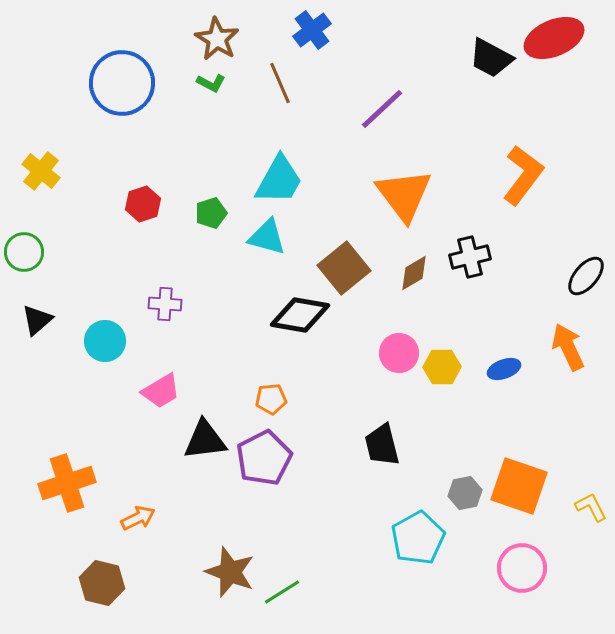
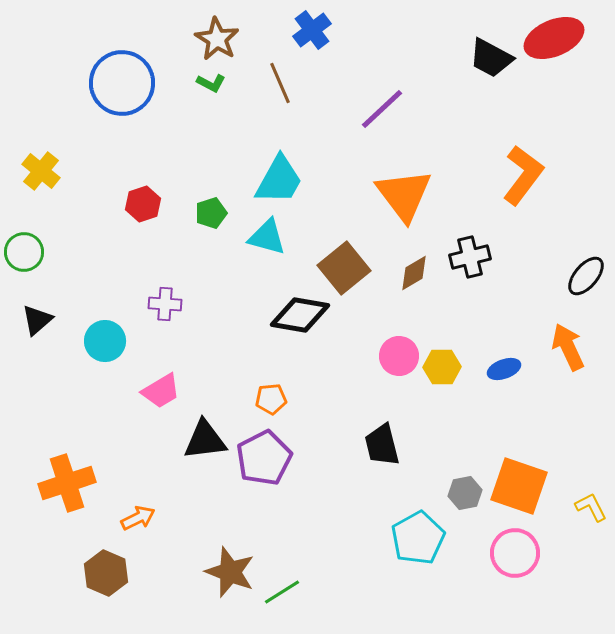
pink circle at (399, 353): moved 3 px down
pink circle at (522, 568): moved 7 px left, 15 px up
brown hexagon at (102, 583): moved 4 px right, 10 px up; rotated 9 degrees clockwise
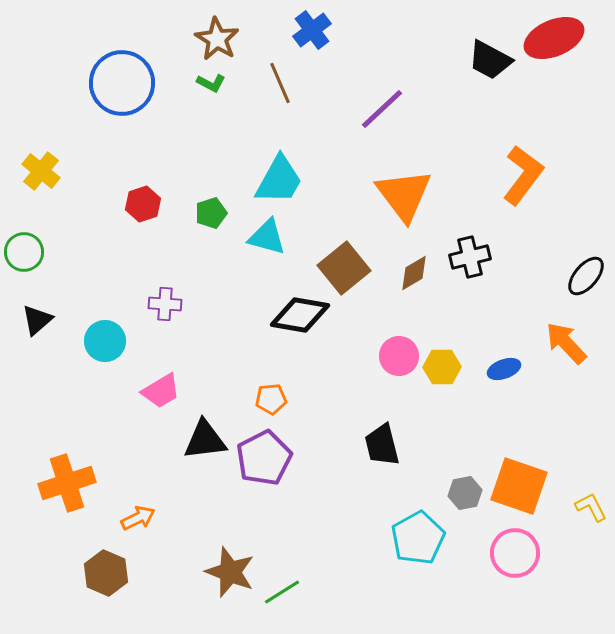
black trapezoid at (491, 58): moved 1 px left, 2 px down
orange arrow at (568, 347): moved 2 px left, 4 px up; rotated 18 degrees counterclockwise
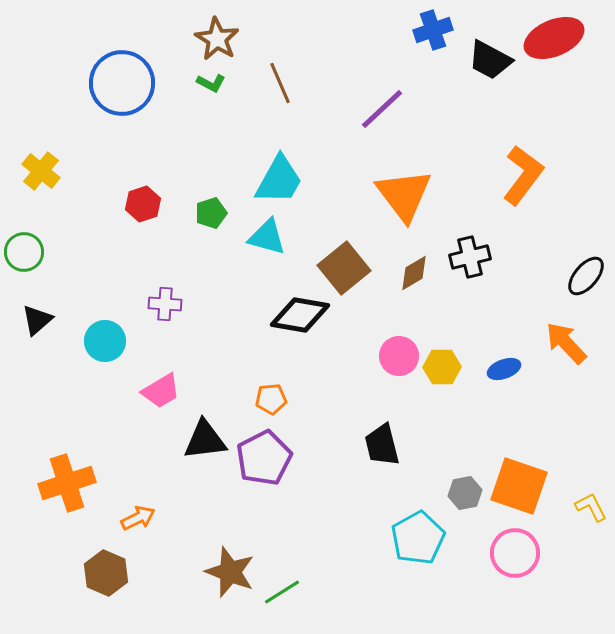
blue cross at (312, 30): moved 121 px right; rotated 18 degrees clockwise
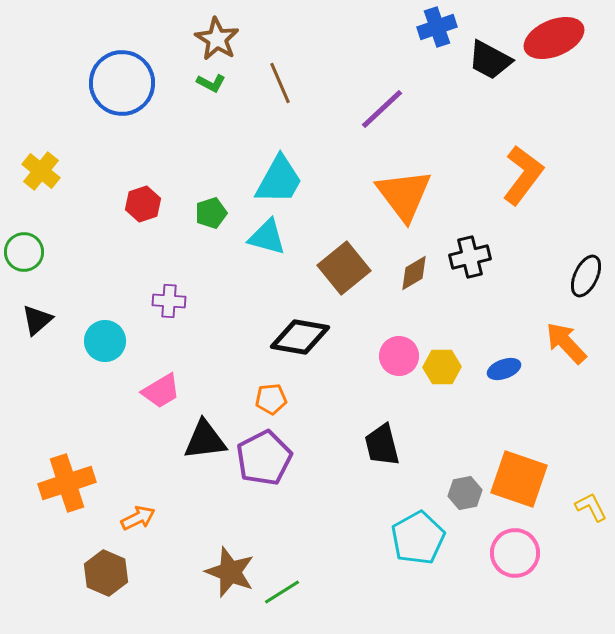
blue cross at (433, 30): moved 4 px right, 3 px up
black ellipse at (586, 276): rotated 15 degrees counterclockwise
purple cross at (165, 304): moved 4 px right, 3 px up
black diamond at (300, 315): moved 22 px down
orange square at (519, 486): moved 7 px up
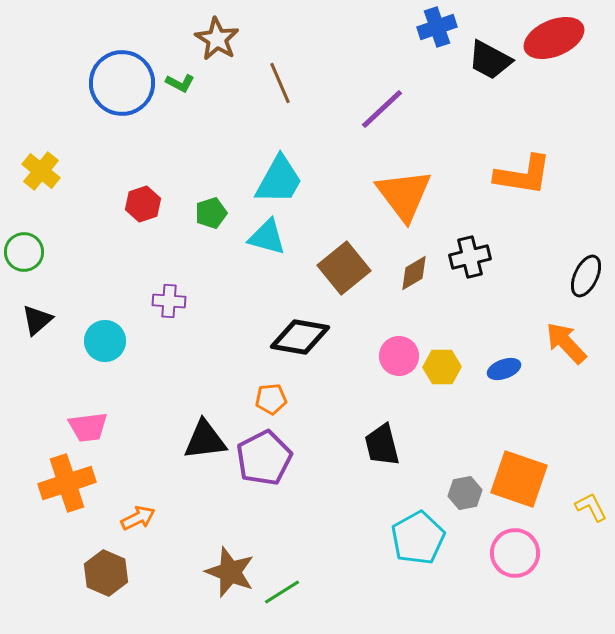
green L-shape at (211, 83): moved 31 px left
orange L-shape at (523, 175): rotated 62 degrees clockwise
pink trapezoid at (161, 391): moved 73 px left, 36 px down; rotated 24 degrees clockwise
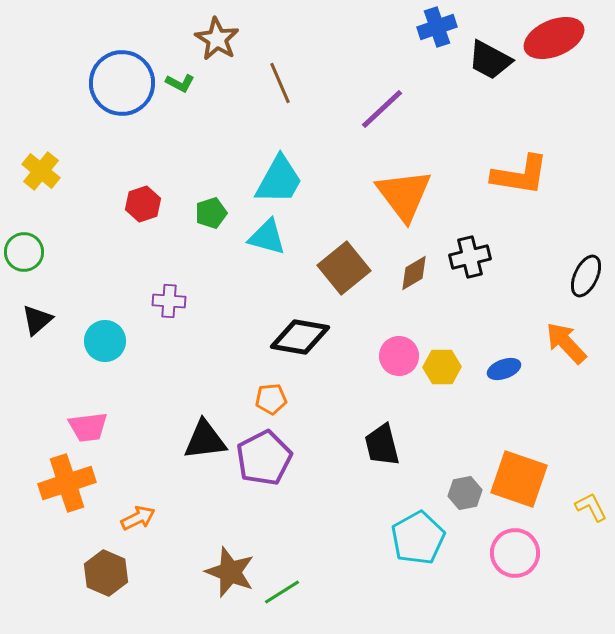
orange L-shape at (523, 175): moved 3 px left
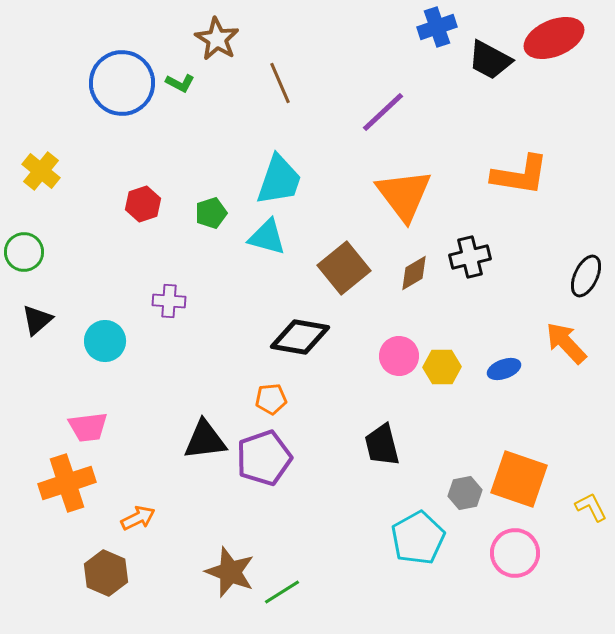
purple line at (382, 109): moved 1 px right, 3 px down
cyan trapezoid at (279, 180): rotated 10 degrees counterclockwise
purple pentagon at (264, 458): rotated 8 degrees clockwise
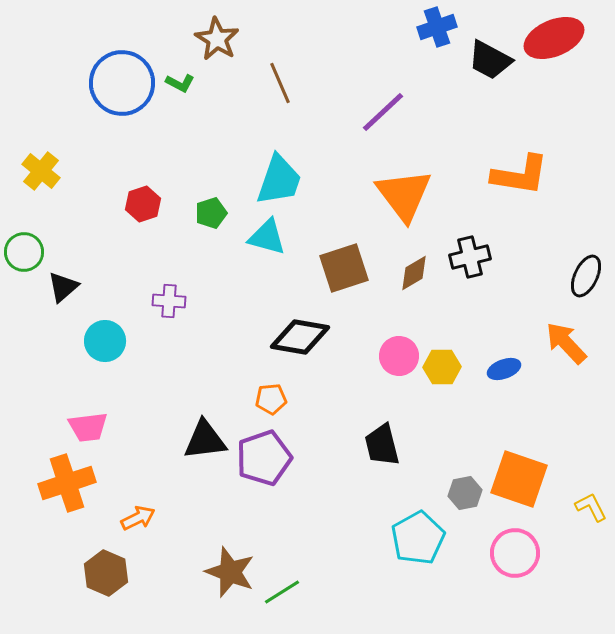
brown square at (344, 268): rotated 21 degrees clockwise
black triangle at (37, 320): moved 26 px right, 33 px up
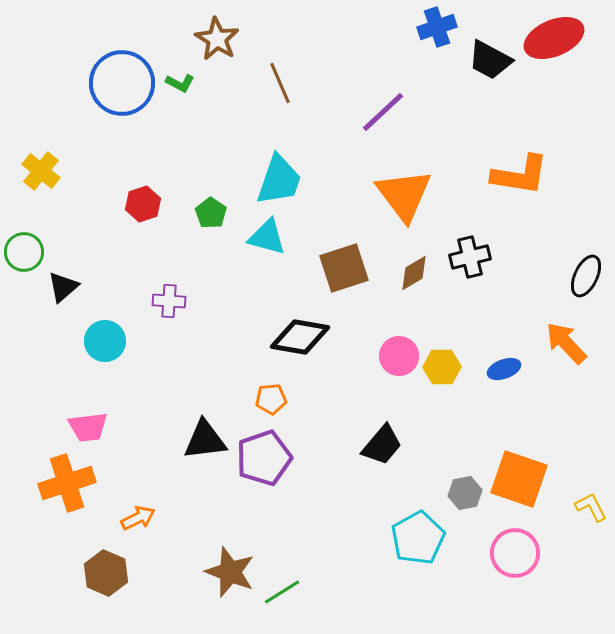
green pentagon at (211, 213): rotated 20 degrees counterclockwise
black trapezoid at (382, 445): rotated 126 degrees counterclockwise
